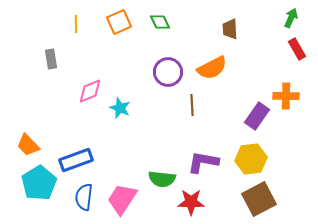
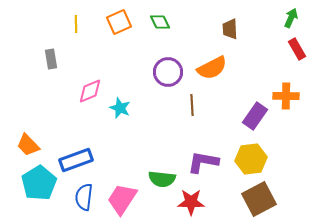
purple rectangle: moved 2 px left
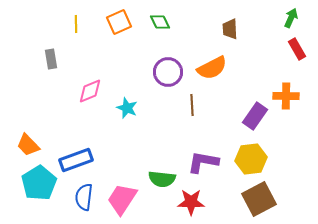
cyan star: moved 7 px right
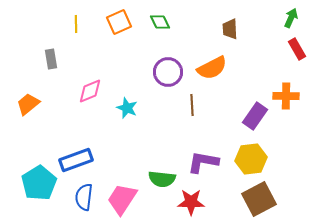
orange trapezoid: moved 41 px up; rotated 95 degrees clockwise
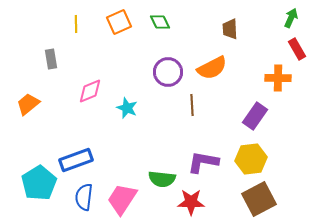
orange cross: moved 8 px left, 18 px up
